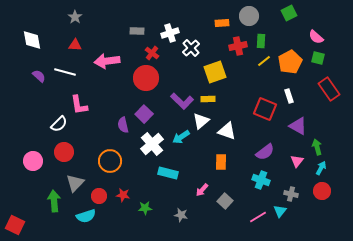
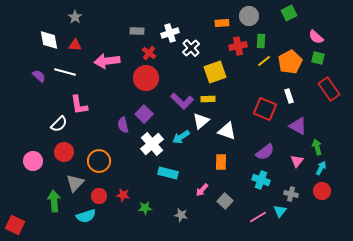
white diamond at (32, 40): moved 17 px right
red cross at (152, 53): moved 3 px left
orange circle at (110, 161): moved 11 px left
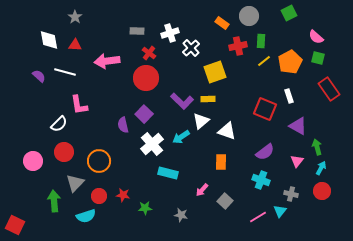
orange rectangle at (222, 23): rotated 40 degrees clockwise
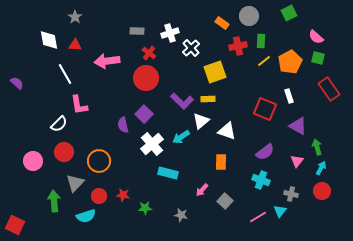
white line at (65, 72): moved 2 px down; rotated 45 degrees clockwise
purple semicircle at (39, 76): moved 22 px left, 7 px down
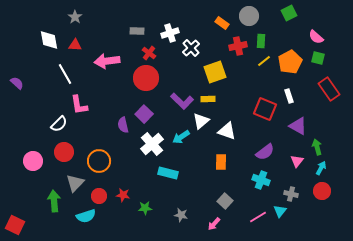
pink arrow at (202, 190): moved 12 px right, 34 px down
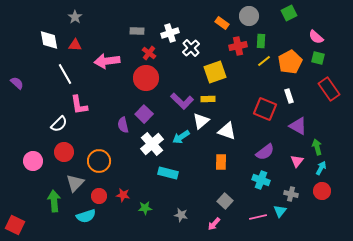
pink line at (258, 217): rotated 18 degrees clockwise
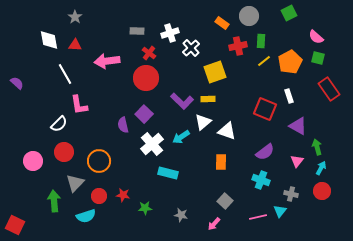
white triangle at (201, 121): moved 2 px right, 1 px down
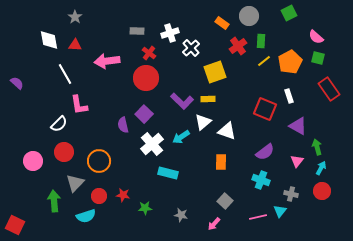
red cross at (238, 46): rotated 24 degrees counterclockwise
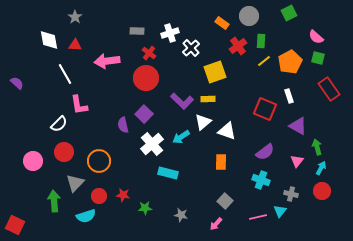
pink arrow at (214, 224): moved 2 px right
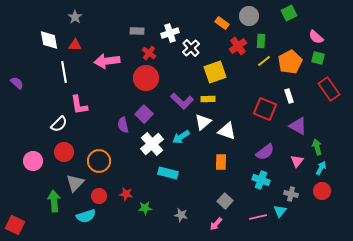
white line at (65, 74): moved 1 px left, 2 px up; rotated 20 degrees clockwise
red star at (123, 195): moved 3 px right, 1 px up
